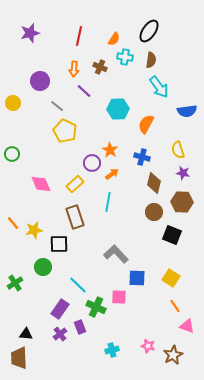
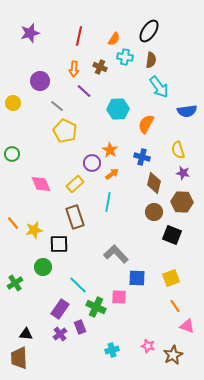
yellow square at (171, 278): rotated 36 degrees clockwise
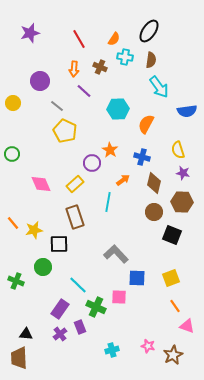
red line at (79, 36): moved 3 px down; rotated 42 degrees counterclockwise
orange arrow at (112, 174): moved 11 px right, 6 px down
green cross at (15, 283): moved 1 px right, 2 px up; rotated 35 degrees counterclockwise
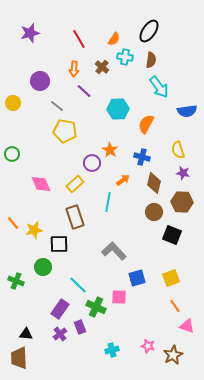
brown cross at (100, 67): moved 2 px right; rotated 16 degrees clockwise
yellow pentagon at (65, 131): rotated 15 degrees counterclockwise
gray L-shape at (116, 254): moved 2 px left, 3 px up
blue square at (137, 278): rotated 18 degrees counterclockwise
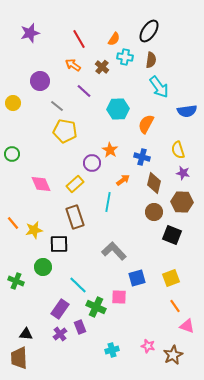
orange arrow at (74, 69): moved 1 px left, 4 px up; rotated 119 degrees clockwise
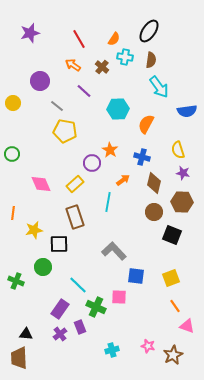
orange line at (13, 223): moved 10 px up; rotated 48 degrees clockwise
blue square at (137, 278): moved 1 px left, 2 px up; rotated 24 degrees clockwise
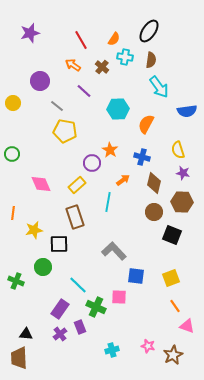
red line at (79, 39): moved 2 px right, 1 px down
yellow rectangle at (75, 184): moved 2 px right, 1 px down
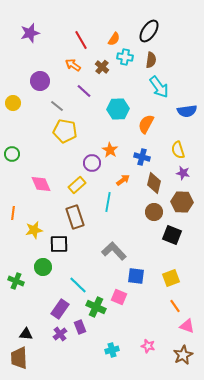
pink square at (119, 297): rotated 21 degrees clockwise
brown star at (173, 355): moved 10 px right
